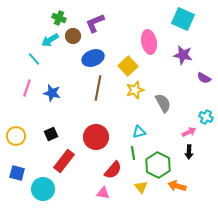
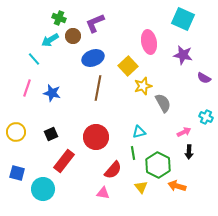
yellow star: moved 8 px right, 4 px up
pink arrow: moved 5 px left
yellow circle: moved 4 px up
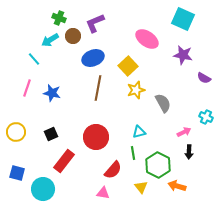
pink ellipse: moved 2 px left, 3 px up; rotated 45 degrees counterclockwise
yellow star: moved 7 px left, 4 px down
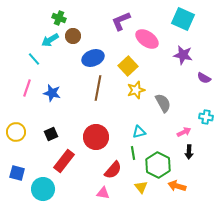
purple L-shape: moved 26 px right, 2 px up
cyan cross: rotated 16 degrees counterclockwise
